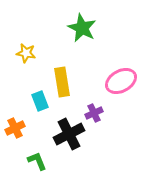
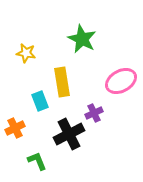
green star: moved 11 px down
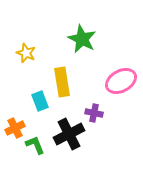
yellow star: rotated 12 degrees clockwise
purple cross: rotated 36 degrees clockwise
green L-shape: moved 2 px left, 16 px up
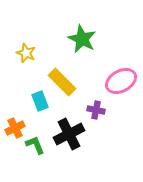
yellow rectangle: rotated 36 degrees counterclockwise
purple cross: moved 2 px right, 3 px up
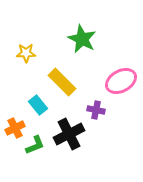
yellow star: rotated 24 degrees counterclockwise
cyan rectangle: moved 2 px left, 4 px down; rotated 18 degrees counterclockwise
green L-shape: rotated 90 degrees clockwise
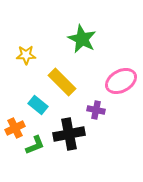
yellow star: moved 2 px down
cyan rectangle: rotated 12 degrees counterclockwise
black cross: rotated 16 degrees clockwise
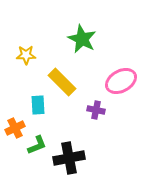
cyan rectangle: rotated 48 degrees clockwise
black cross: moved 24 px down
green L-shape: moved 2 px right
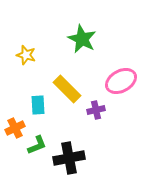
yellow star: rotated 18 degrees clockwise
yellow rectangle: moved 5 px right, 7 px down
purple cross: rotated 24 degrees counterclockwise
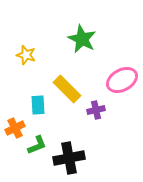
pink ellipse: moved 1 px right, 1 px up
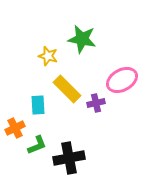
green star: rotated 16 degrees counterclockwise
yellow star: moved 22 px right, 1 px down
purple cross: moved 7 px up
